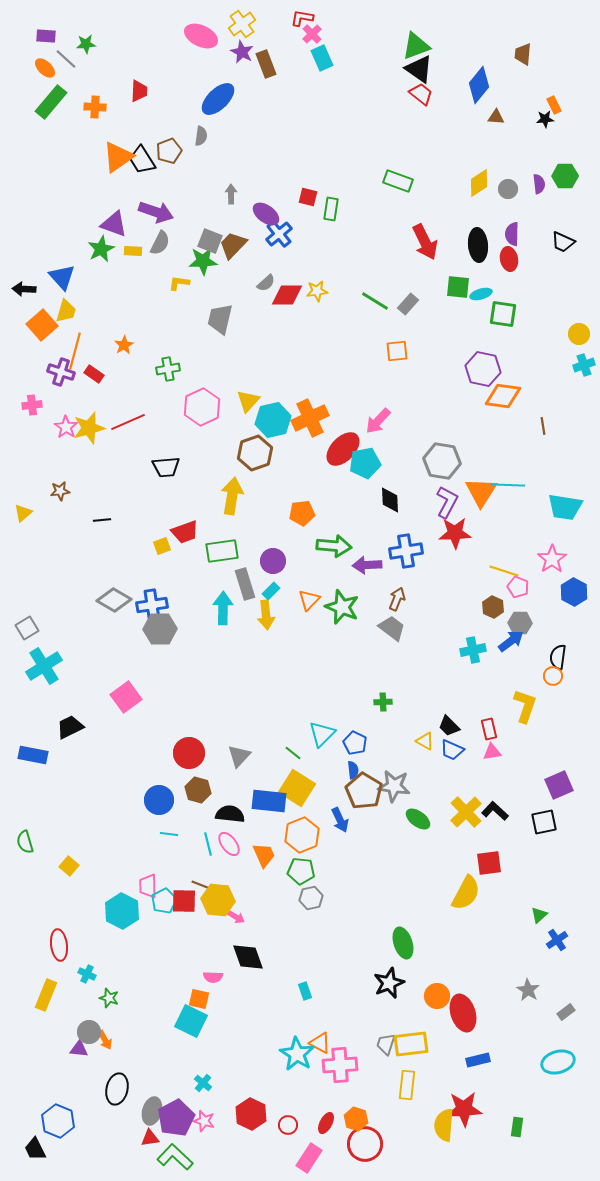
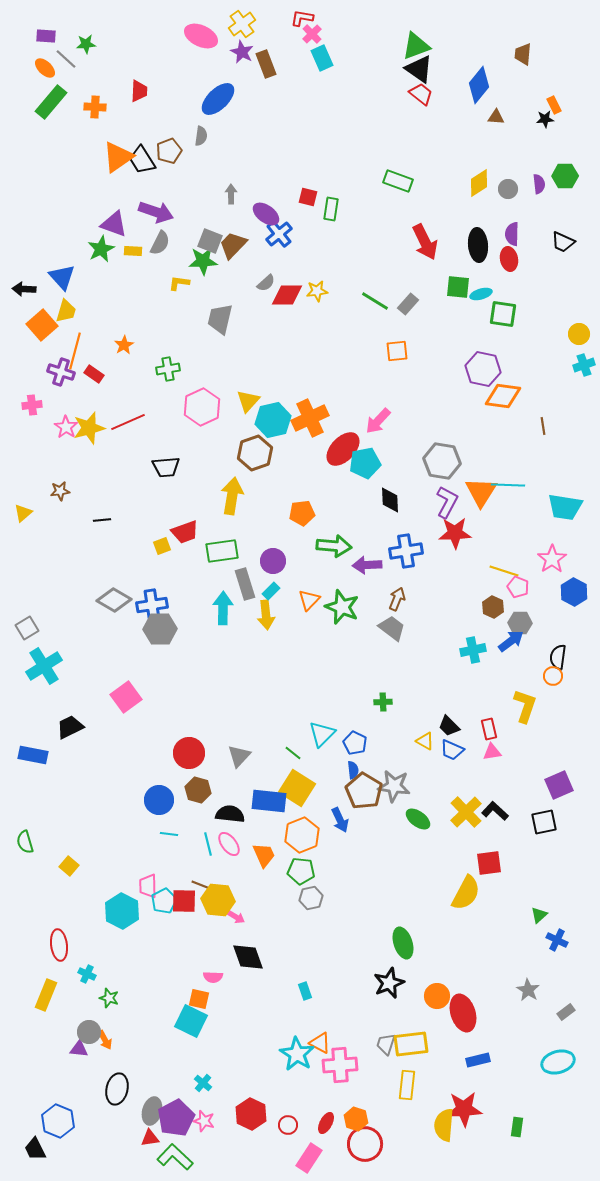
blue cross at (557, 940): rotated 30 degrees counterclockwise
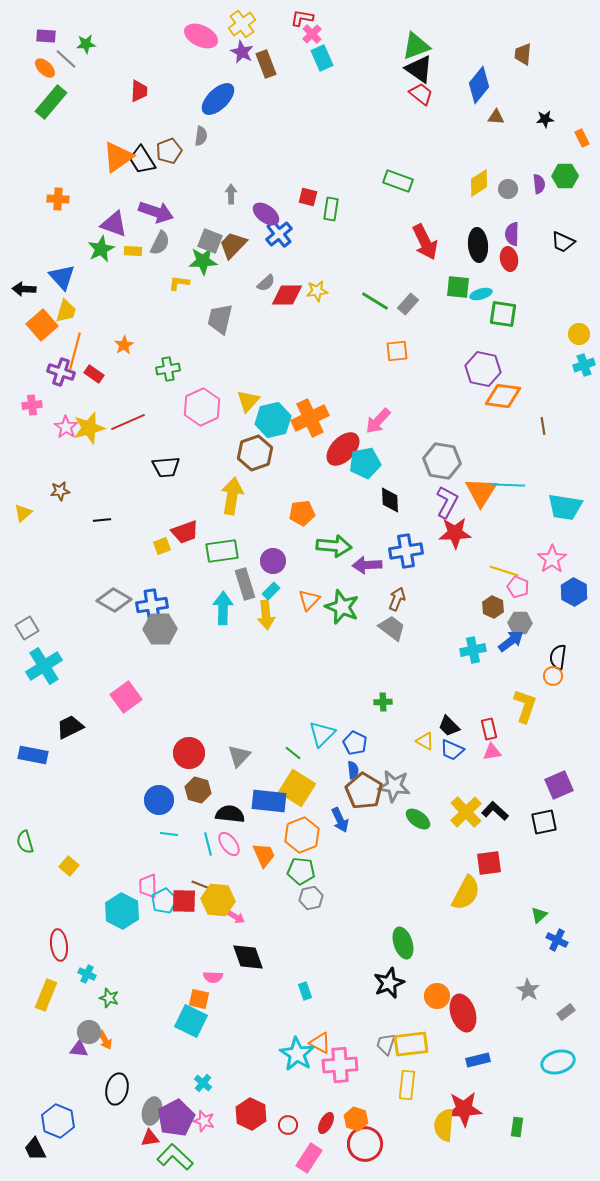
orange rectangle at (554, 105): moved 28 px right, 33 px down
orange cross at (95, 107): moved 37 px left, 92 px down
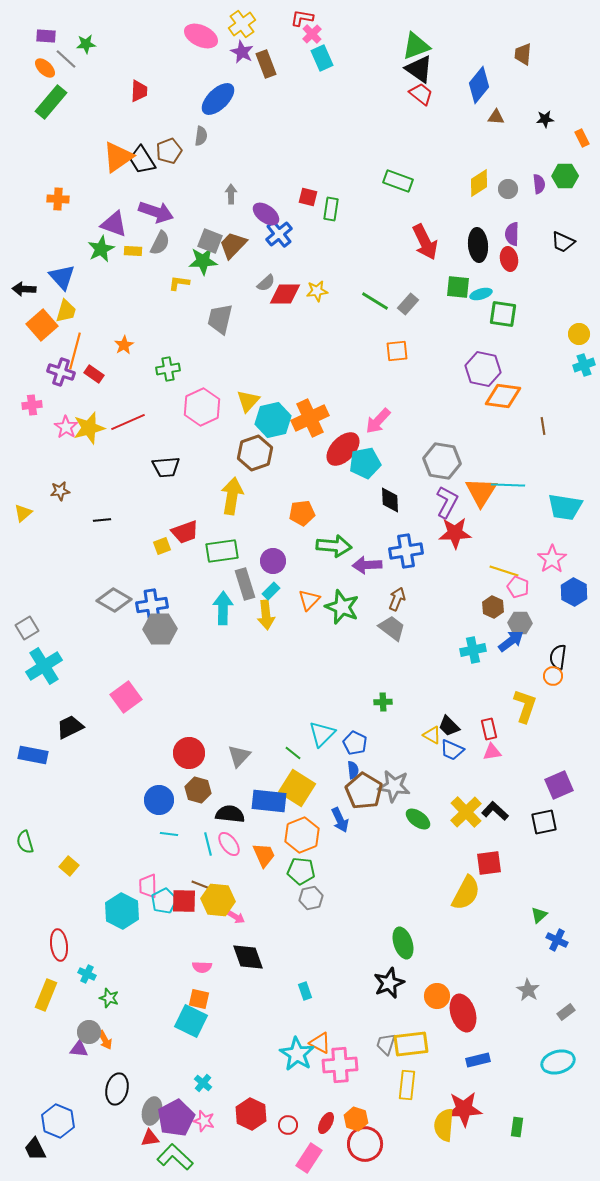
red diamond at (287, 295): moved 2 px left, 1 px up
yellow triangle at (425, 741): moved 7 px right, 6 px up
pink semicircle at (213, 977): moved 11 px left, 10 px up
